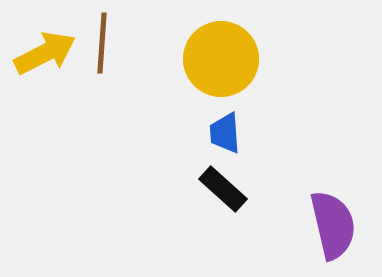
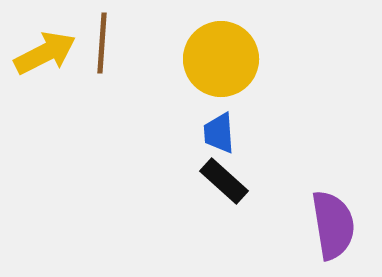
blue trapezoid: moved 6 px left
black rectangle: moved 1 px right, 8 px up
purple semicircle: rotated 4 degrees clockwise
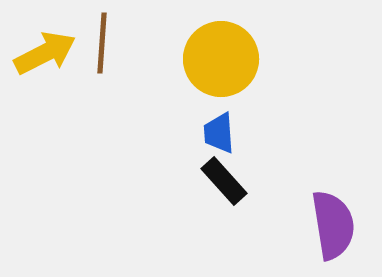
black rectangle: rotated 6 degrees clockwise
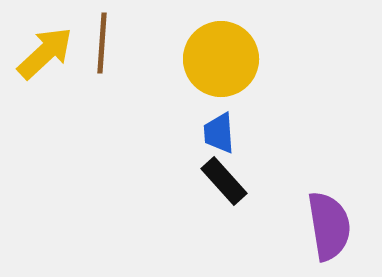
yellow arrow: rotated 16 degrees counterclockwise
purple semicircle: moved 4 px left, 1 px down
